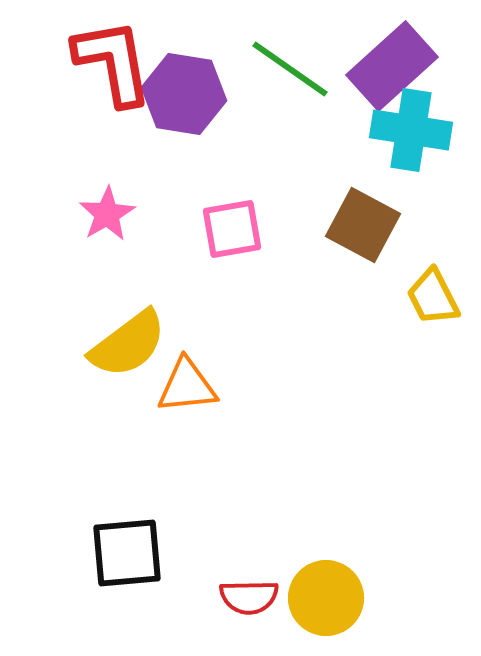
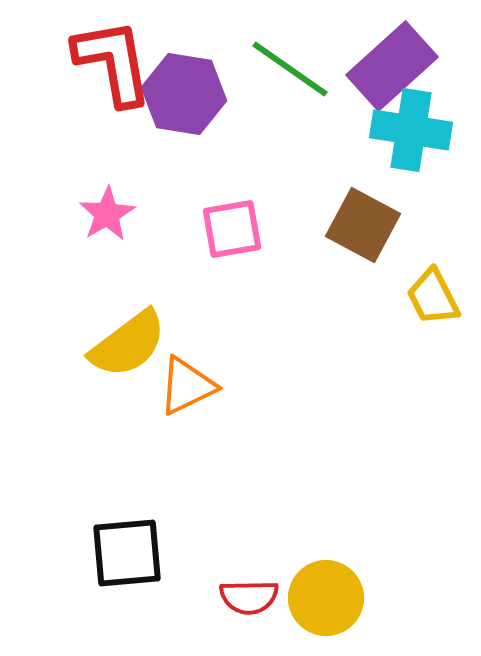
orange triangle: rotated 20 degrees counterclockwise
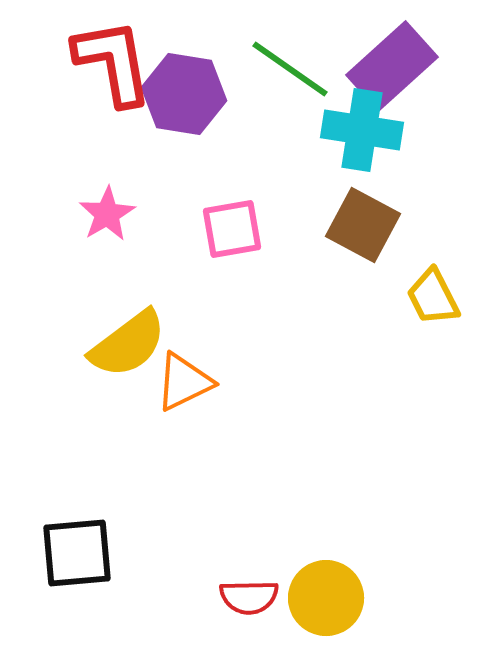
cyan cross: moved 49 px left
orange triangle: moved 3 px left, 4 px up
black square: moved 50 px left
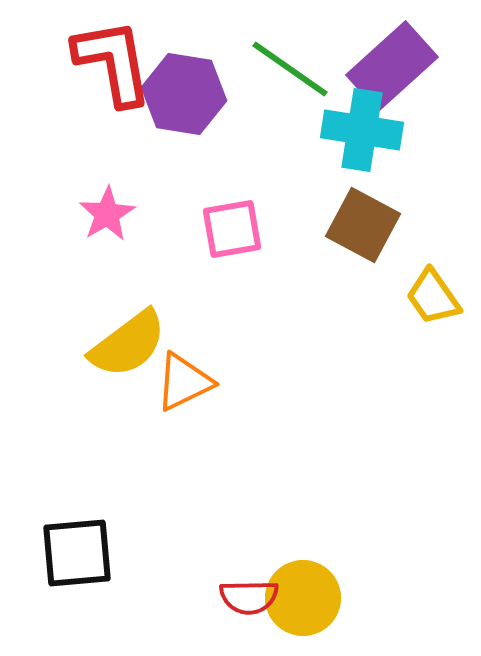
yellow trapezoid: rotated 8 degrees counterclockwise
yellow circle: moved 23 px left
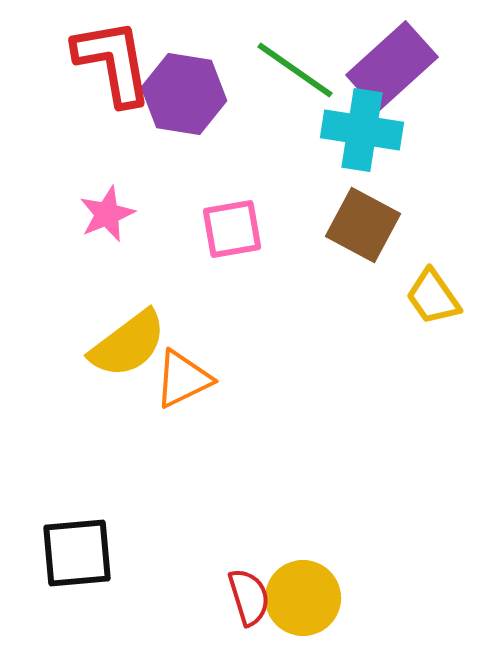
green line: moved 5 px right, 1 px down
pink star: rotated 8 degrees clockwise
orange triangle: moved 1 px left, 3 px up
red semicircle: rotated 106 degrees counterclockwise
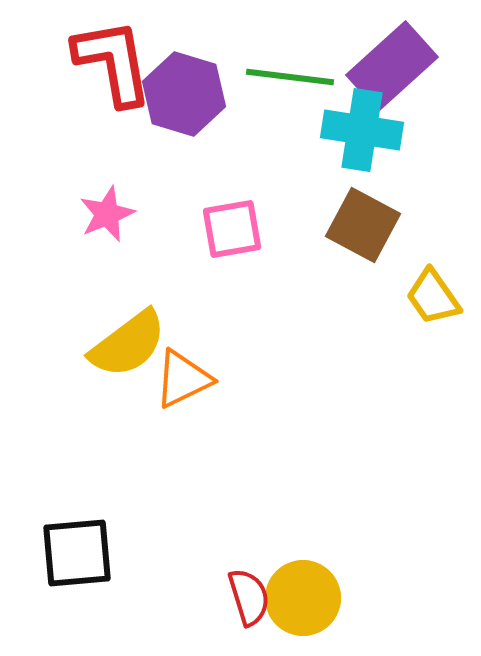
green line: moved 5 px left, 7 px down; rotated 28 degrees counterclockwise
purple hexagon: rotated 8 degrees clockwise
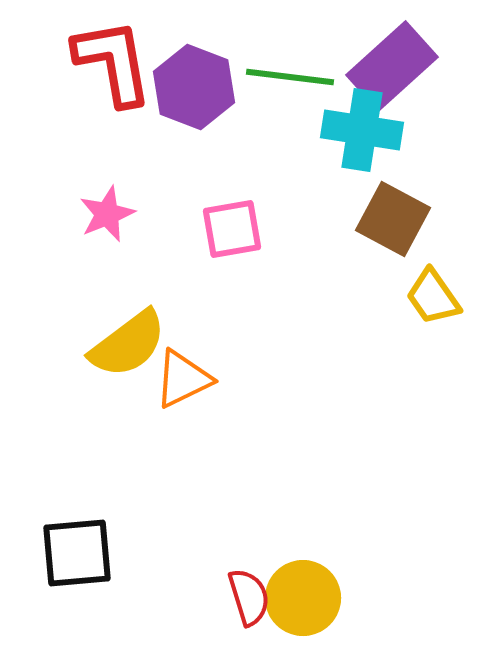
purple hexagon: moved 10 px right, 7 px up; rotated 4 degrees clockwise
brown square: moved 30 px right, 6 px up
